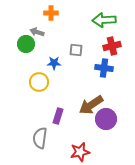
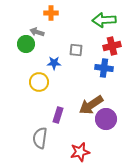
purple rectangle: moved 1 px up
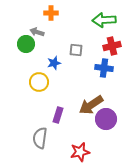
blue star: rotated 16 degrees counterclockwise
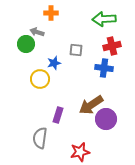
green arrow: moved 1 px up
yellow circle: moved 1 px right, 3 px up
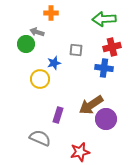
red cross: moved 1 px down
gray semicircle: rotated 105 degrees clockwise
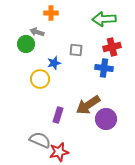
brown arrow: moved 3 px left
gray semicircle: moved 2 px down
red star: moved 21 px left
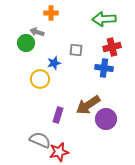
green circle: moved 1 px up
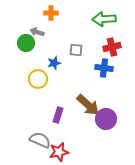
yellow circle: moved 2 px left
brown arrow: rotated 105 degrees counterclockwise
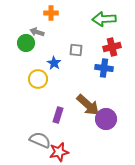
blue star: rotated 24 degrees counterclockwise
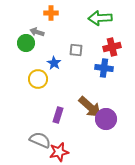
green arrow: moved 4 px left, 1 px up
brown arrow: moved 2 px right, 2 px down
